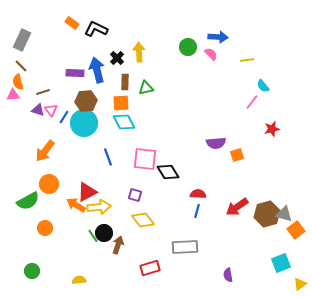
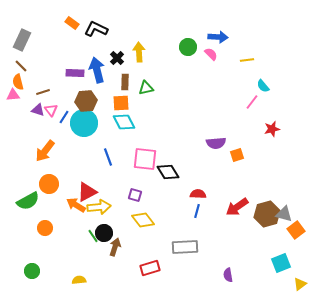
brown arrow at (118, 245): moved 3 px left, 2 px down
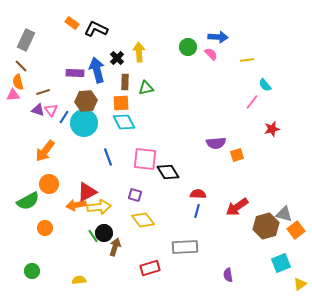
gray rectangle at (22, 40): moved 4 px right
cyan semicircle at (263, 86): moved 2 px right, 1 px up
orange arrow at (76, 205): rotated 42 degrees counterclockwise
brown hexagon at (267, 214): moved 1 px left, 12 px down
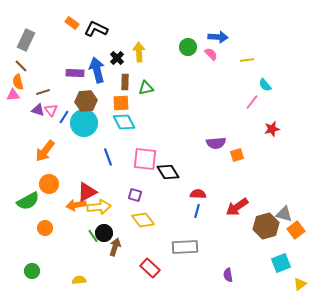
red rectangle at (150, 268): rotated 60 degrees clockwise
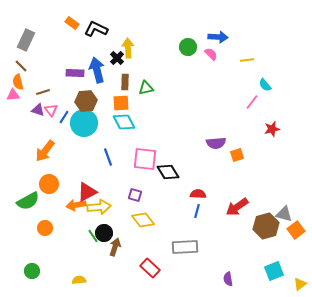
yellow arrow at (139, 52): moved 11 px left, 4 px up
cyan square at (281, 263): moved 7 px left, 8 px down
purple semicircle at (228, 275): moved 4 px down
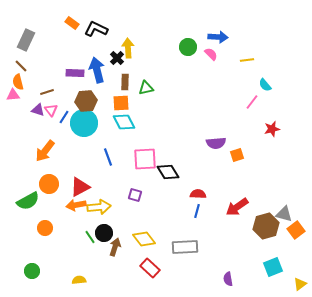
brown line at (43, 92): moved 4 px right
pink square at (145, 159): rotated 10 degrees counterclockwise
red triangle at (87, 192): moved 7 px left, 5 px up
yellow diamond at (143, 220): moved 1 px right, 19 px down
green line at (93, 236): moved 3 px left, 1 px down
cyan square at (274, 271): moved 1 px left, 4 px up
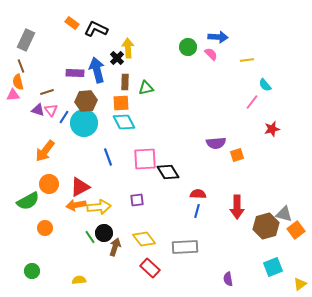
brown line at (21, 66): rotated 24 degrees clockwise
purple square at (135, 195): moved 2 px right, 5 px down; rotated 24 degrees counterclockwise
red arrow at (237, 207): rotated 55 degrees counterclockwise
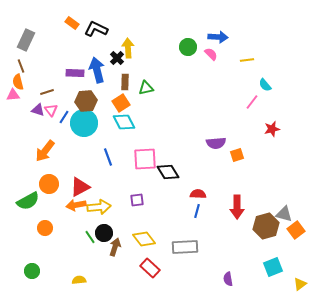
orange square at (121, 103): rotated 30 degrees counterclockwise
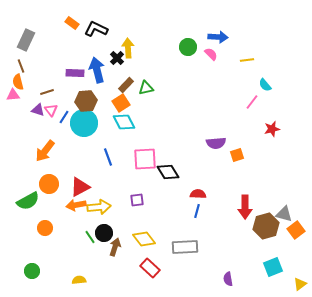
brown rectangle at (125, 82): moved 1 px right, 3 px down; rotated 42 degrees clockwise
red arrow at (237, 207): moved 8 px right
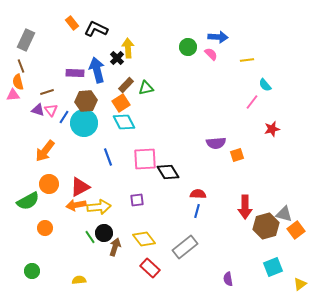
orange rectangle at (72, 23): rotated 16 degrees clockwise
gray rectangle at (185, 247): rotated 35 degrees counterclockwise
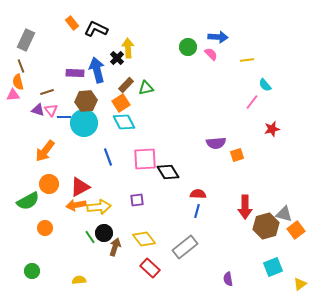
blue line at (64, 117): rotated 56 degrees clockwise
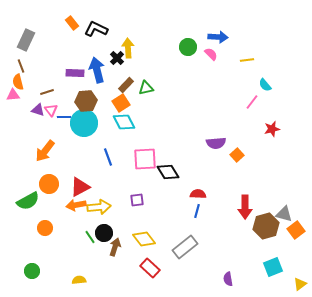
orange square at (237, 155): rotated 24 degrees counterclockwise
